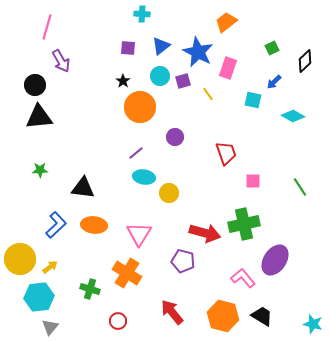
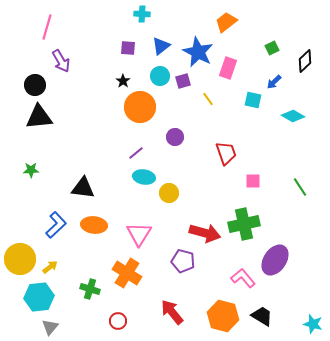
yellow line at (208, 94): moved 5 px down
green star at (40, 170): moved 9 px left
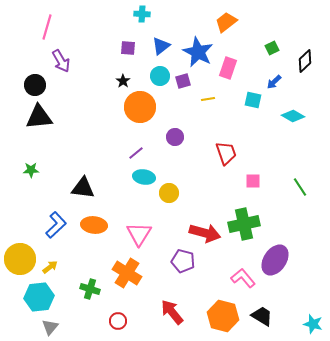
yellow line at (208, 99): rotated 64 degrees counterclockwise
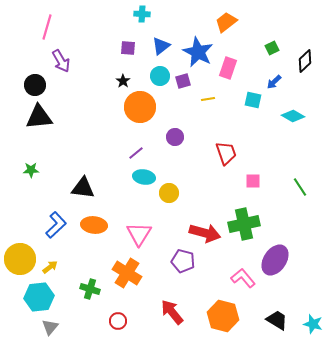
black trapezoid at (262, 316): moved 15 px right, 4 px down
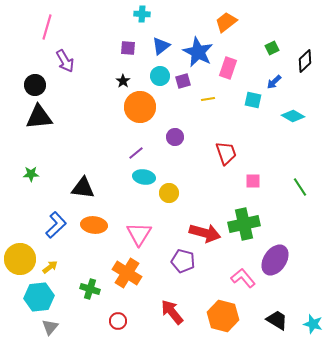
purple arrow at (61, 61): moved 4 px right
green star at (31, 170): moved 4 px down
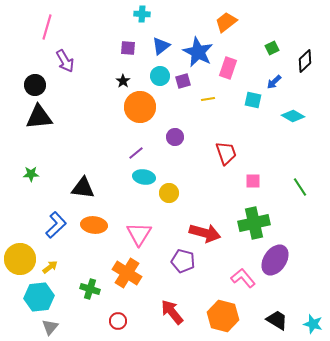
green cross at (244, 224): moved 10 px right, 1 px up
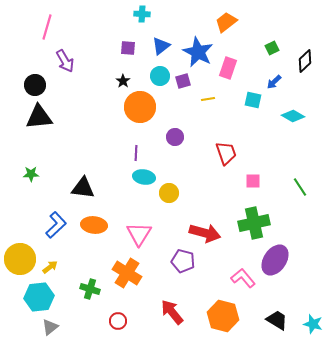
purple line at (136, 153): rotated 49 degrees counterclockwise
gray triangle at (50, 327): rotated 12 degrees clockwise
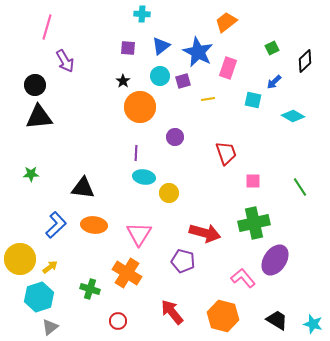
cyan hexagon at (39, 297): rotated 12 degrees counterclockwise
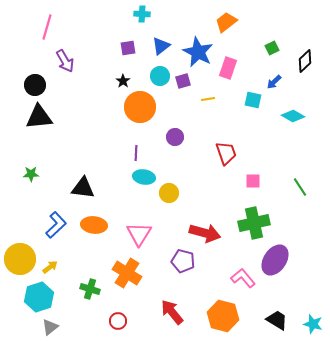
purple square at (128, 48): rotated 14 degrees counterclockwise
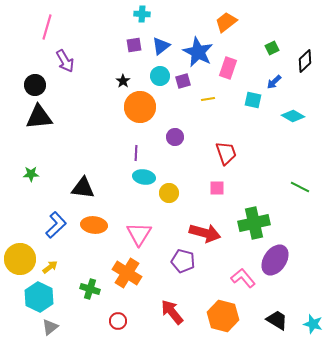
purple square at (128, 48): moved 6 px right, 3 px up
pink square at (253, 181): moved 36 px left, 7 px down
green line at (300, 187): rotated 30 degrees counterclockwise
cyan hexagon at (39, 297): rotated 16 degrees counterclockwise
